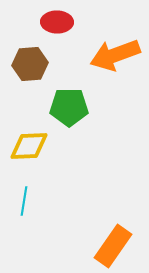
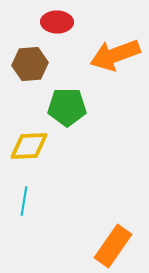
green pentagon: moved 2 px left
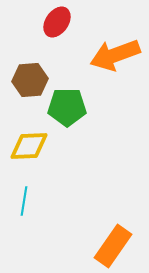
red ellipse: rotated 56 degrees counterclockwise
brown hexagon: moved 16 px down
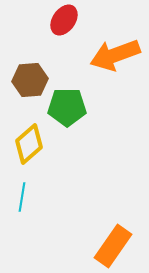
red ellipse: moved 7 px right, 2 px up
yellow diamond: moved 2 px up; rotated 39 degrees counterclockwise
cyan line: moved 2 px left, 4 px up
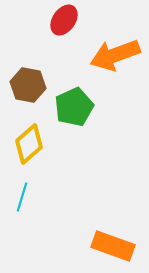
brown hexagon: moved 2 px left, 5 px down; rotated 16 degrees clockwise
green pentagon: moved 7 px right; rotated 24 degrees counterclockwise
cyan line: rotated 8 degrees clockwise
orange rectangle: rotated 75 degrees clockwise
